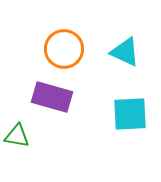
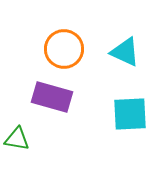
green triangle: moved 3 px down
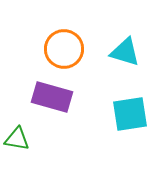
cyan triangle: rotated 8 degrees counterclockwise
cyan square: rotated 6 degrees counterclockwise
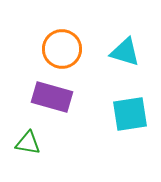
orange circle: moved 2 px left
green triangle: moved 11 px right, 4 px down
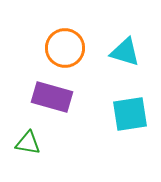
orange circle: moved 3 px right, 1 px up
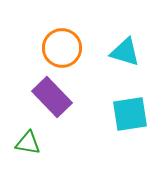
orange circle: moved 3 px left
purple rectangle: rotated 30 degrees clockwise
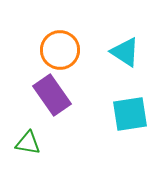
orange circle: moved 2 px left, 2 px down
cyan triangle: rotated 16 degrees clockwise
purple rectangle: moved 2 px up; rotated 9 degrees clockwise
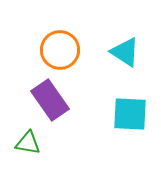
purple rectangle: moved 2 px left, 5 px down
cyan square: rotated 12 degrees clockwise
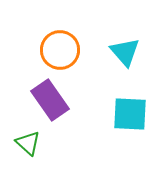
cyan triangle: rotated 16 degrees clockwise
green triangle: rotated 32 degrees clockwise
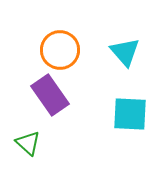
purple rectangle: moved 5 px up
